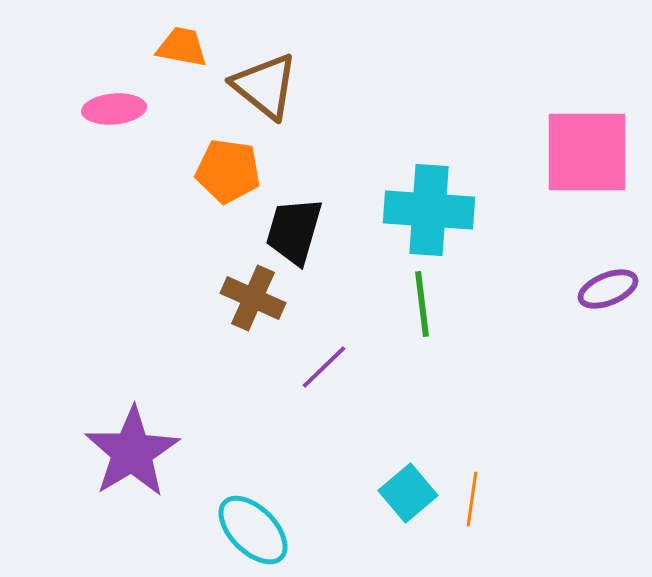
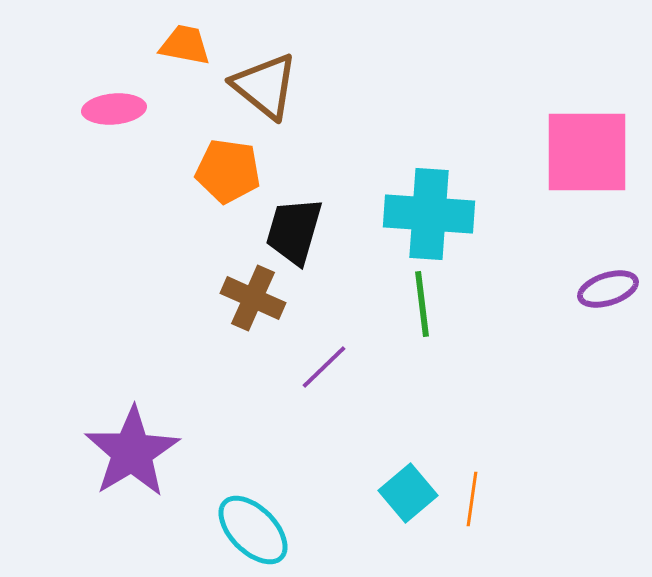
orange trapezoid: moved 3 px right, 2 px up
cyan cross: moved 4 px down
purple ellipse: rotated 4 degrees clockwise
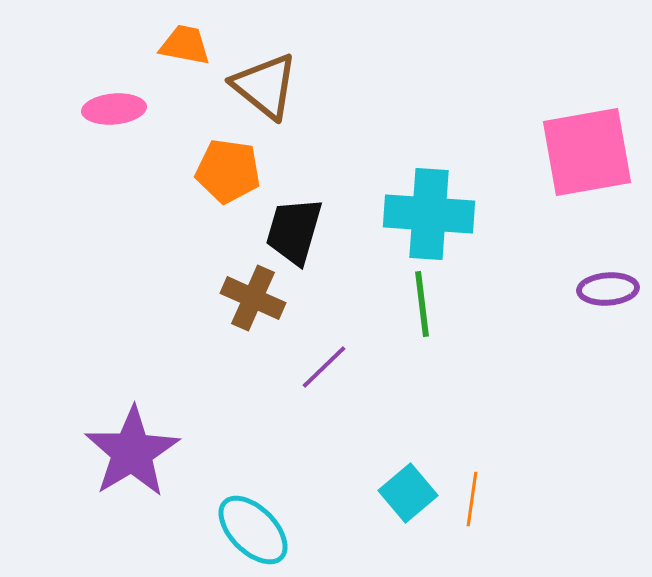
pink square: rotated 10 degrees counterclockwise
purple ellipse: rotated 14 degrees clockwise
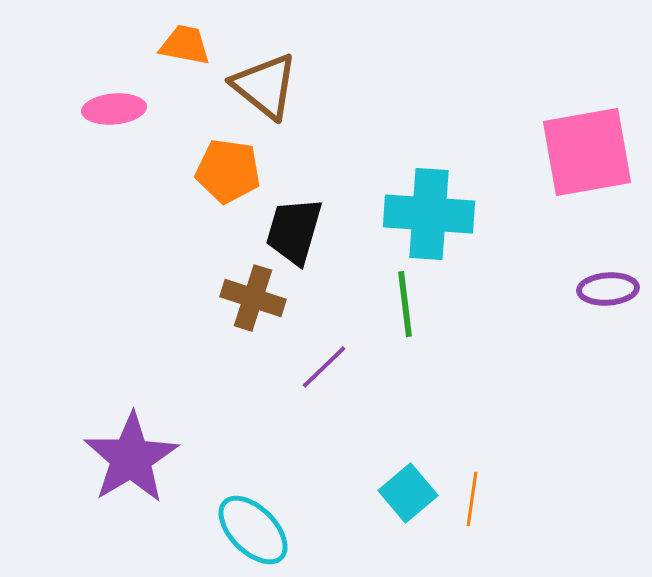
brown cross: rotated 6 degrees counterclockwise
green line: moved 17 px left
purple star: moved 1 px left, 6 px down
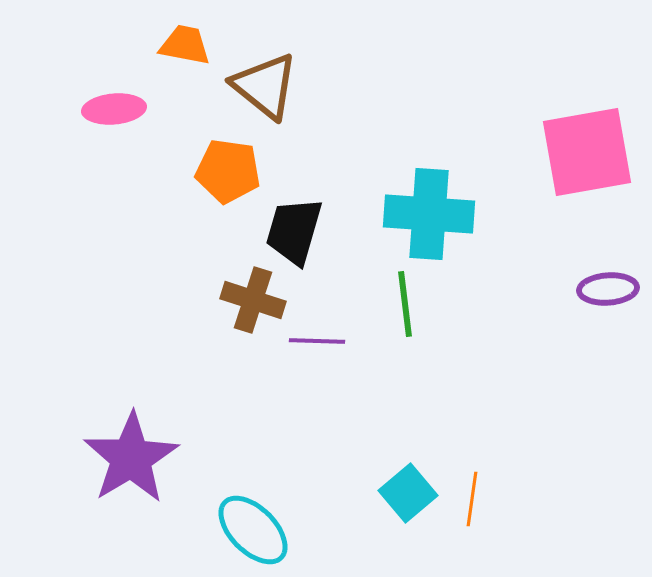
brown cross: moved 2 px down
purple line: moved 7 px left, 26 px up; rotated 46 degrees clockwise
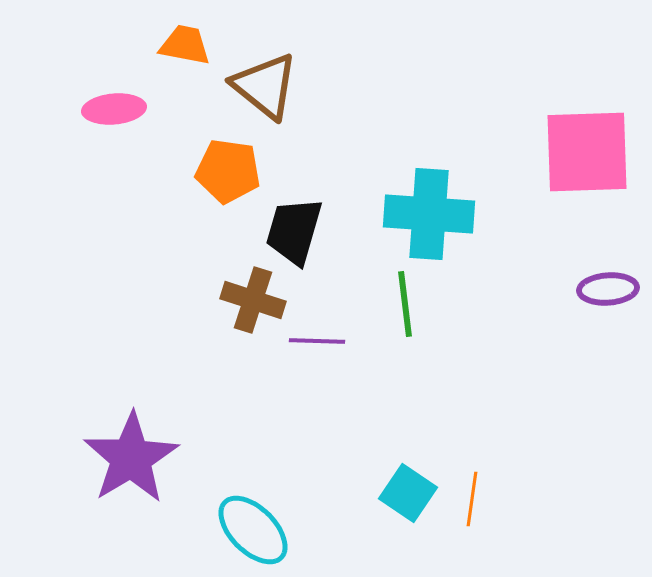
pink square: rotated 8 degrees clockwise
cyan square: rotated 16 degrees counterclockwise
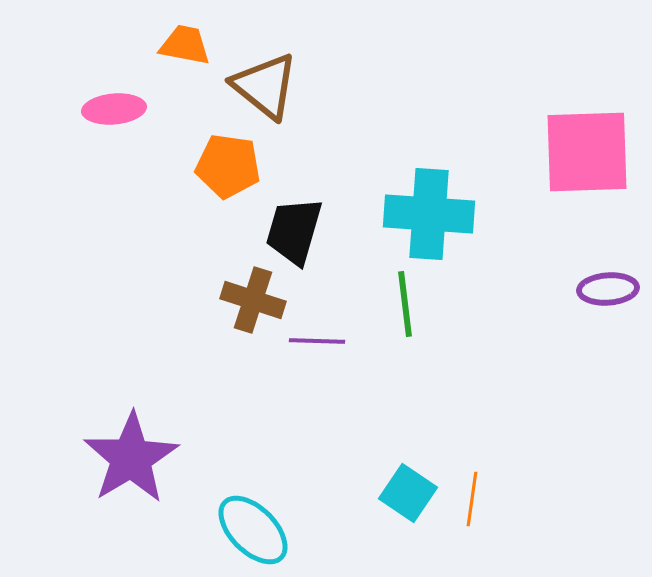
orange pentagon: moved 5 px up
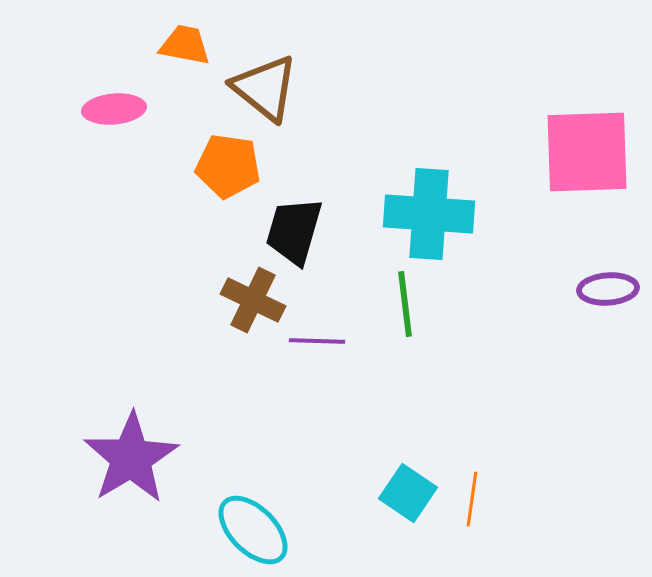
brown triangle: moved 2 px down
brown cross: rotated 8 degrees clockwise
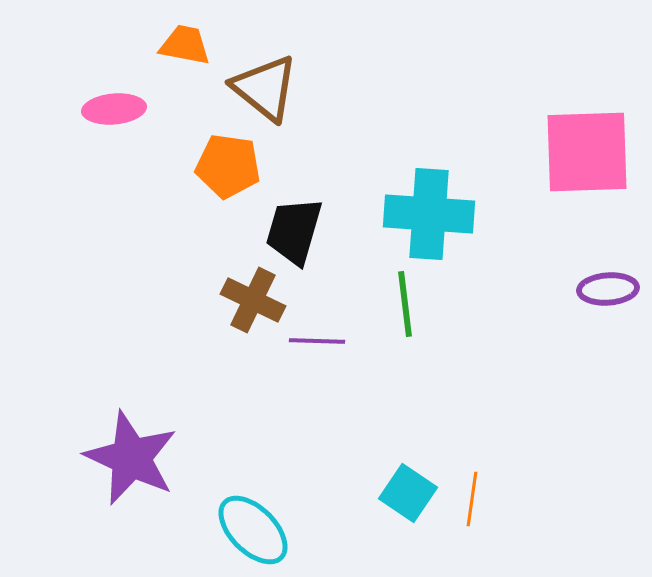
purple star: rotated 16 degrees counterclockwise
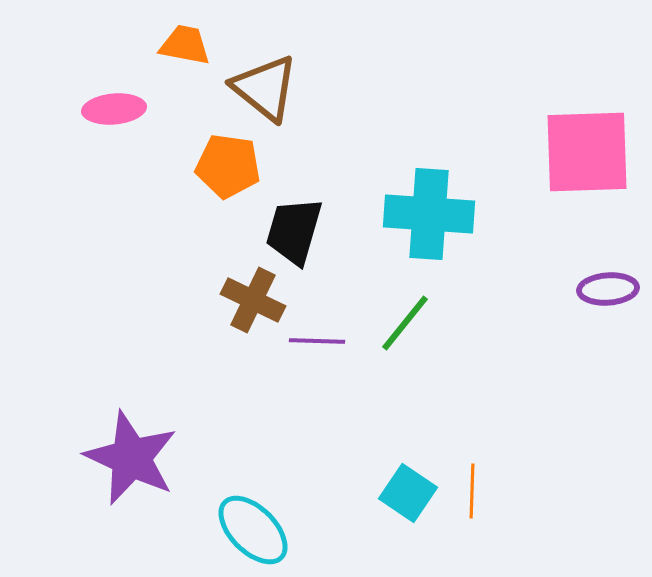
green line: moved 19 px down; rotated 46 degrees clockwise
orange line: moved 8 px up; rotated 6 degrees counterclockwise
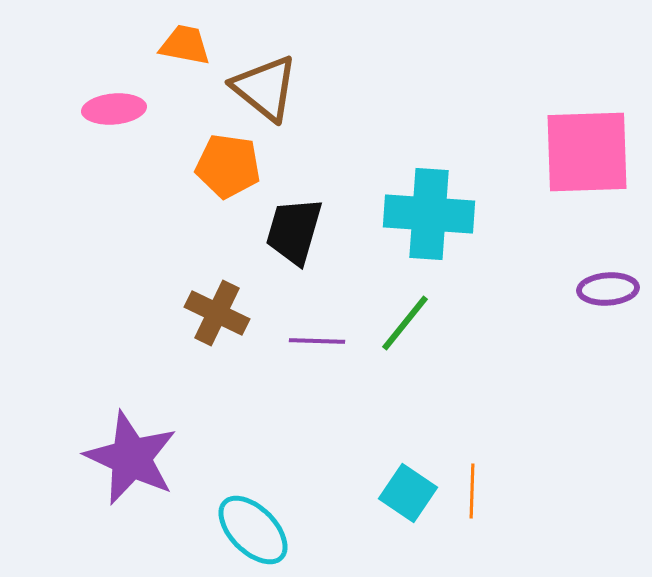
brown cross: moved 36 px left, 13 px down
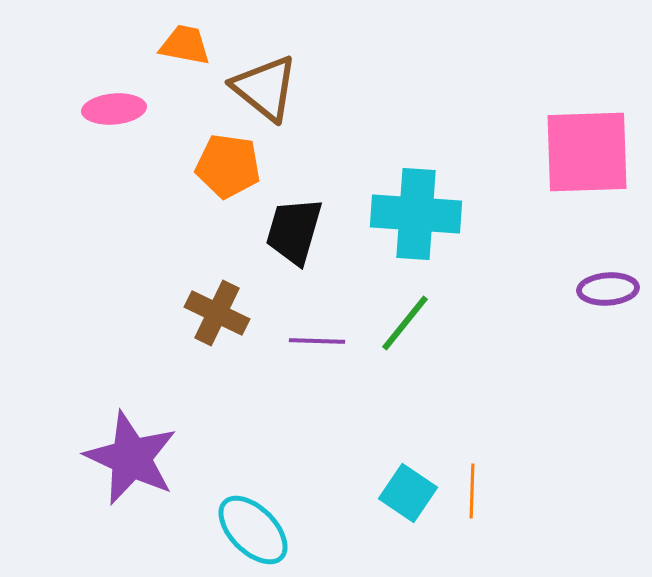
cyan cross: moved 13 px left
